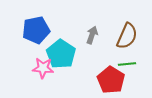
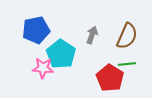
red pentagon: moved 1 px left, 2 px up
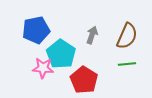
red pentagon: moved 26 px left, 2 px down
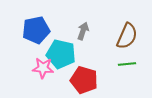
gray arrow: moved 9 px left, 4 px up
cyan pentagon: rotated 20 degrees counterclockwise
red pentagon: rotated 16 degrees counterclockwise
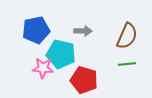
gray arrow: rotated 72 degrees clockwise
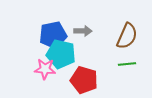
blue pentagon: moved 17 px right, 5 px down
pink star: moved 2 px right, 1 px down
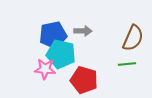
brown semicircle: moved 6 px right, 2 px down
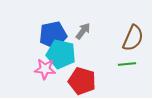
gray arrow: rotated 54 degrees counterclockwise
red pentagon: moved 2 px left, 1 px down
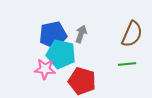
gray arrow: moved 2 px left, 3 px down; rotated 18 degrees counterclockwise
brown semicircle: moved 1 px left, 4 px up
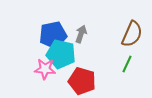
green line: rotated 60 degrees counterclockwise
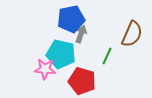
blue pentagon: moved 18 px right, 16 px up
green line: moved 20 px left, 8 px up
